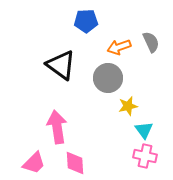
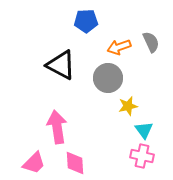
black triangle: rotated 8 degrees counterclockwise
pink cross: moved 3 px left
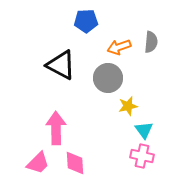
gray semicircle: rotated 30 degrees clockwise
pink arrow: moved 1 px left, 1 px down; rotated 8 degrees clockwise
pink trapezoid: moved 4 px right
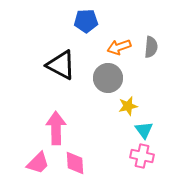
gray semicircle: moved 5 px down
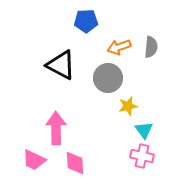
pink trapezoid: moved 4 px left, 3 px up; rotated 70 degrees clockwise
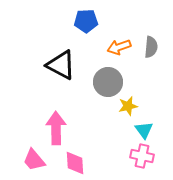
gray circle: moved 4 px down
pink trapezoid: rotated 25 degrees clockwise
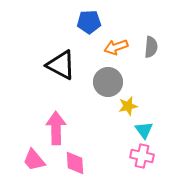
blue pentagon: moved 3 px right, 1 px down
orange arrow: moved 3 px left
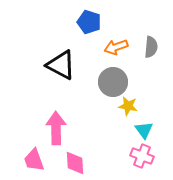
blue pentagon: rotated 20 degrees clockwise
gray circle: moved 5 px right
yellow star: rotated 24 degrees clockwise
pink cross: rotated 10 degrees clockwise
pink trapezoid: rotated 20 degrees clockwise
